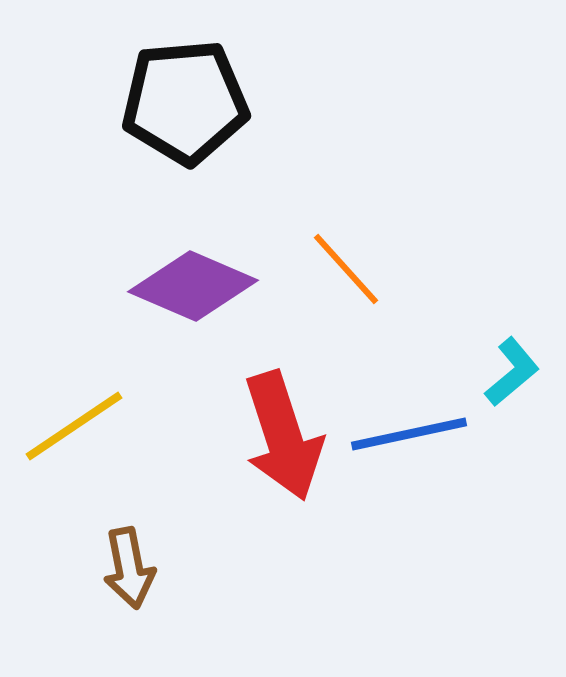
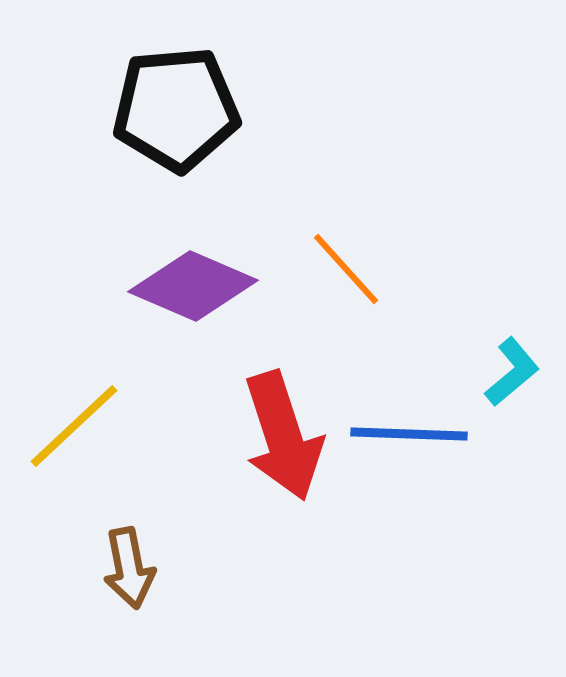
black pentagon: moved 9 px left, 7 px down
yellow line: rotated 9 degrees counterclockwise
blue line: rotated 14 degrees clockwise
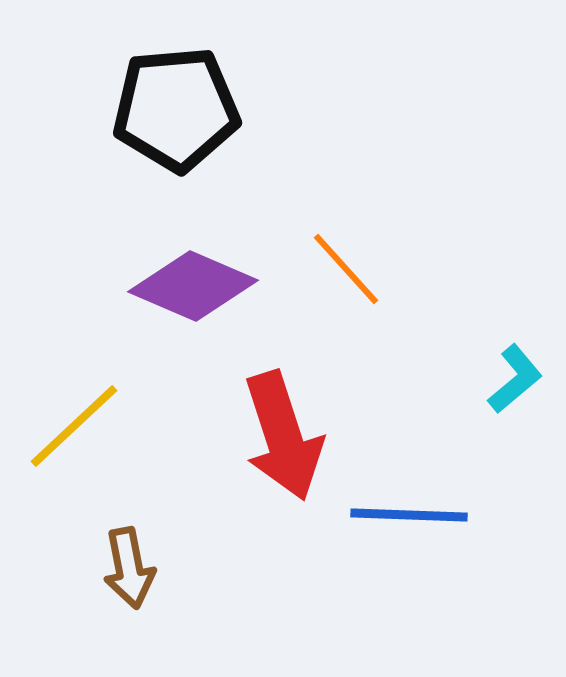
cyan L-shape: moved 3 px right, 7 px down
blue line: moved 81 px down
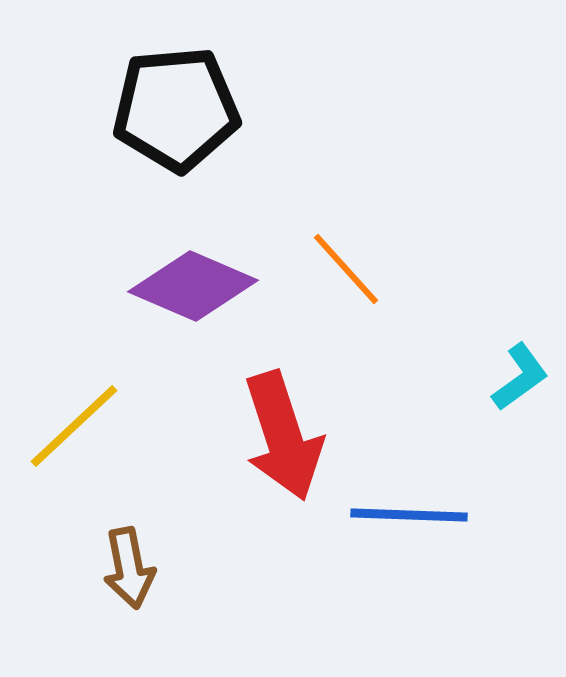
cyan L-shape: moved 5 px right, 2 px up; rotated 4 degrees clockwise
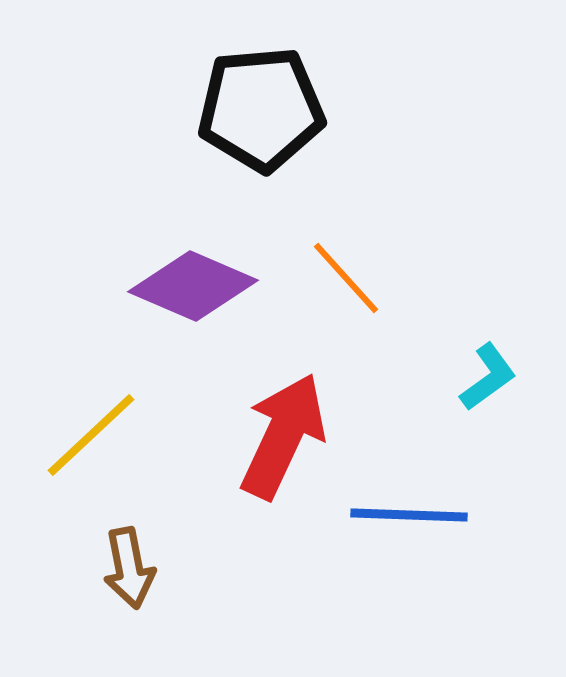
black pentagon: moved 85 px right
orange line: moved 9 px down
cyan L-shape: moved 32 px left
yellow line: moved 17 px right, 9 px down
red arrow: rotated 137 degrees counterclockwise
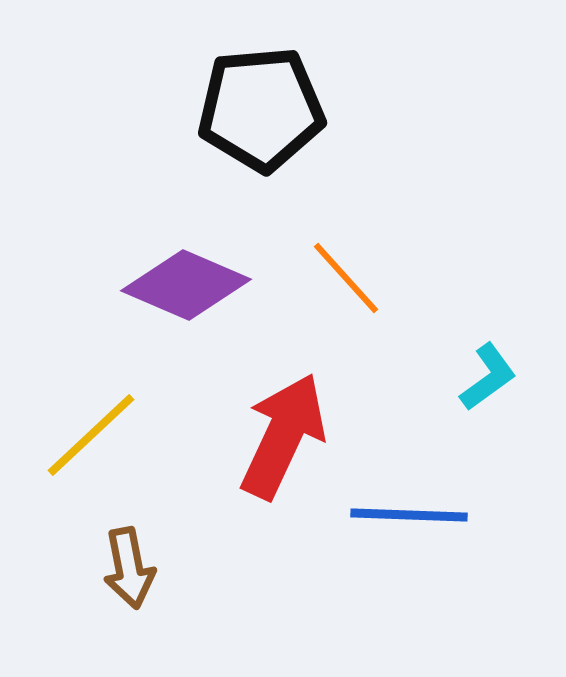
purple diamond: moved 7 px left, 1 px up
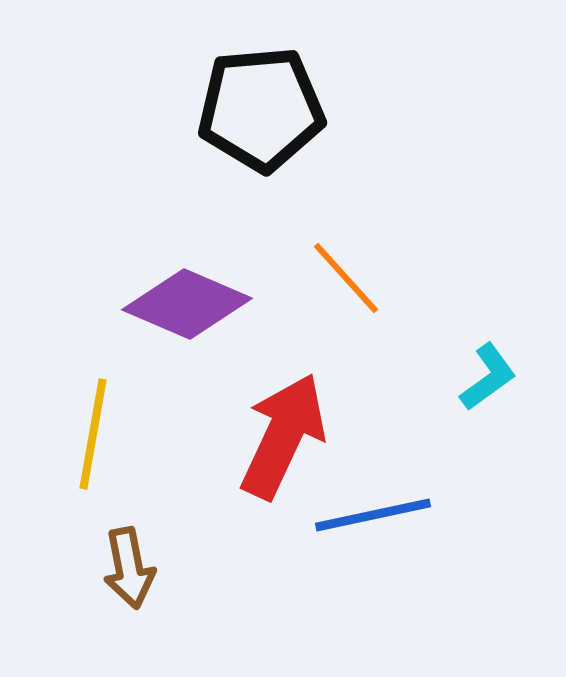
purple diamond: moved 1 px right, 19 px down
yellow line: moved 2 px right, 1 px up; rotated 37 degrees counterclockwise
blue line: moved 36 px left; rotated 14 degrees counterclockwise
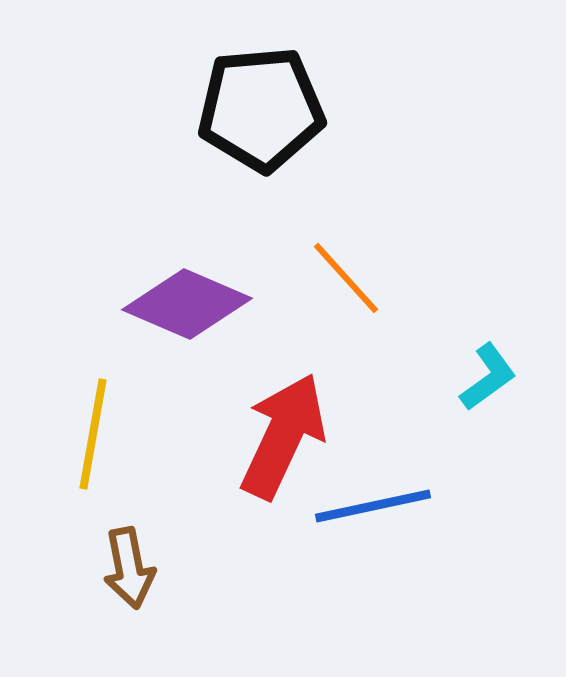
blue line: moved 9 px up
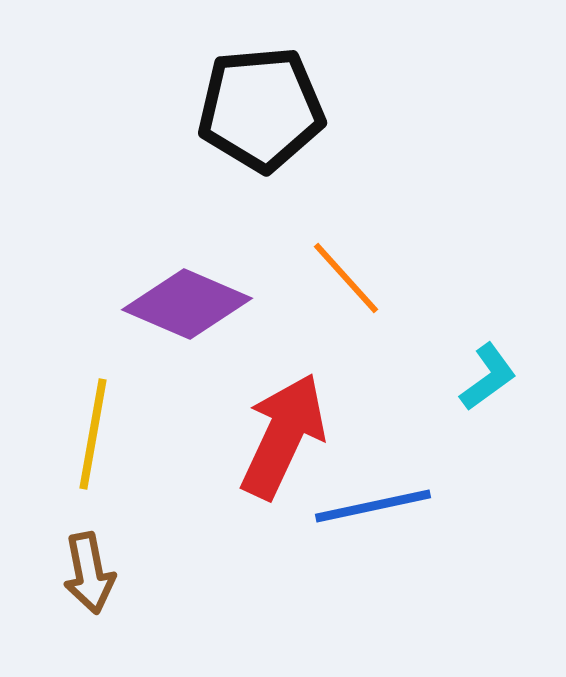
brown arrow: moved 40 px left, 5 px down
